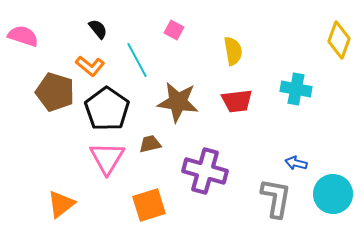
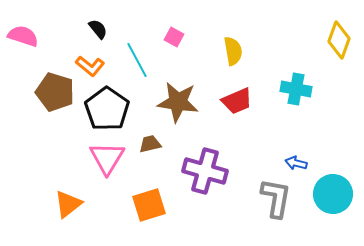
pink square: moved 7 px down
red trapezoid: rotated 16 degrees counterclockwise
orange triangle: moved 7 px right
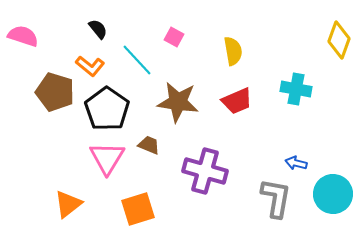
cyan line: rotated 15 degrees counterclockwise
brown trapezoid: moved 1 px left, 1 px down; rotated 35 degrees clockwise
orange square: moved 11 px left, 4 px down
